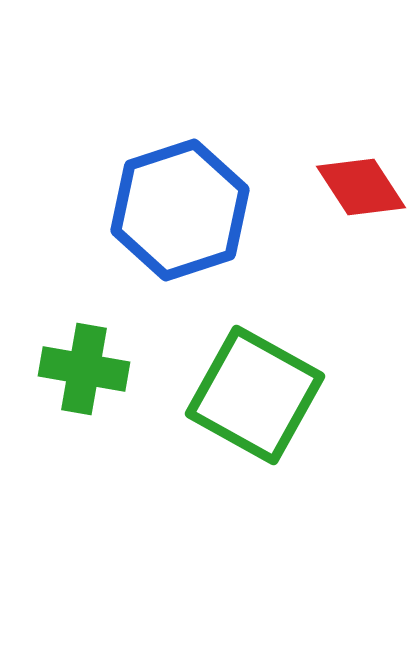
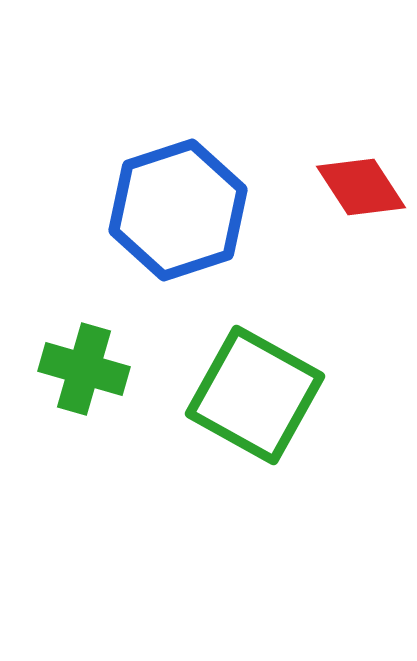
blue hexagon: moved 2 px left
green cross: rotated 6 degrees clockwise
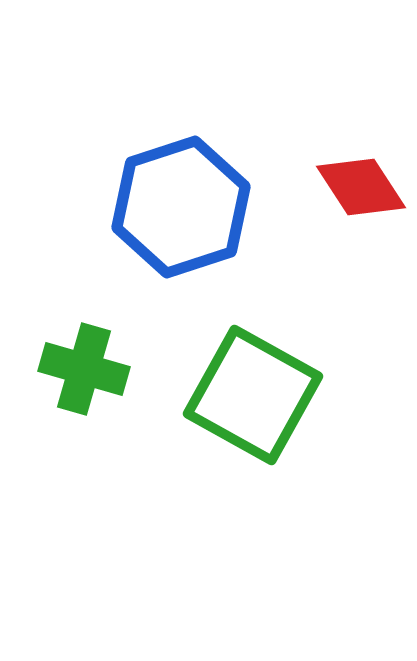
blue hexagon: moved 3 px right, 3 px up
green square: moved 2 px left
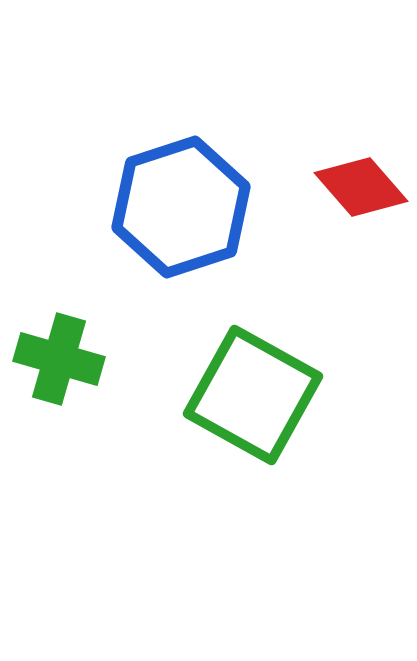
red diamond: rotated 8 degrees counterclockwise
green cross: moved 25 px left, 10 px up
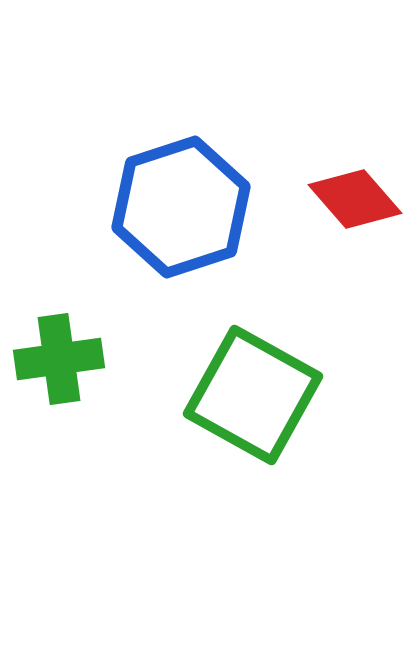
red diamond: moved 6 px left, 12 px down
green cross: rotated 24 degrees counterclockwise
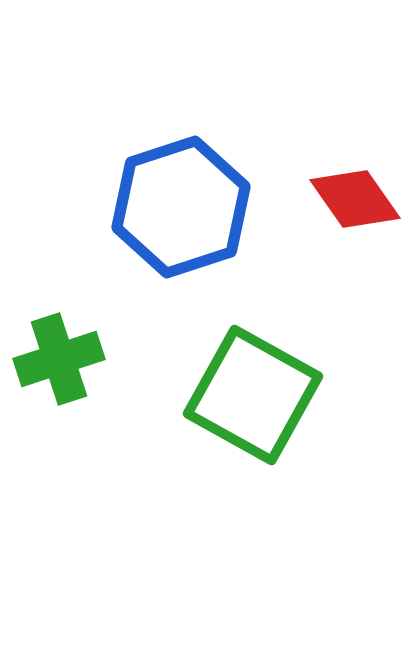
red diamond: rotated 6 degrees clockwise
green cross: rotated 10 degrees counterclockwise
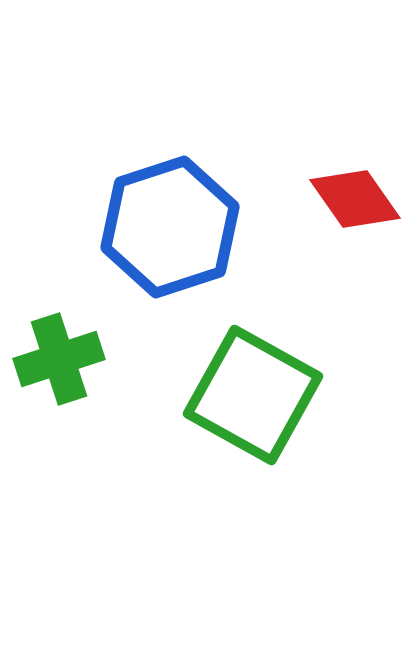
blue hexagon: moved 11 px left, 20 px down
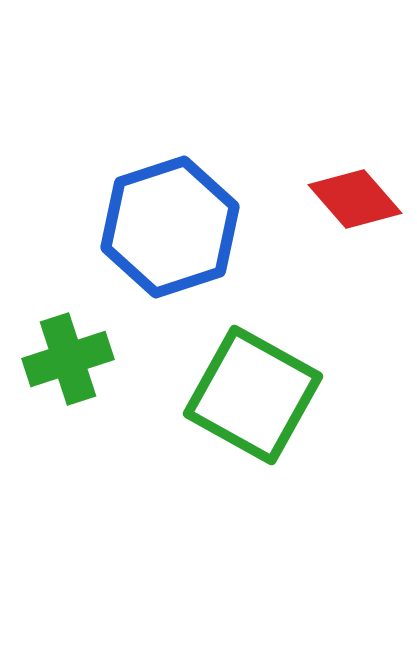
red diamond: rotated 6 degrees counterclockwise
green cross: moved 9 px right
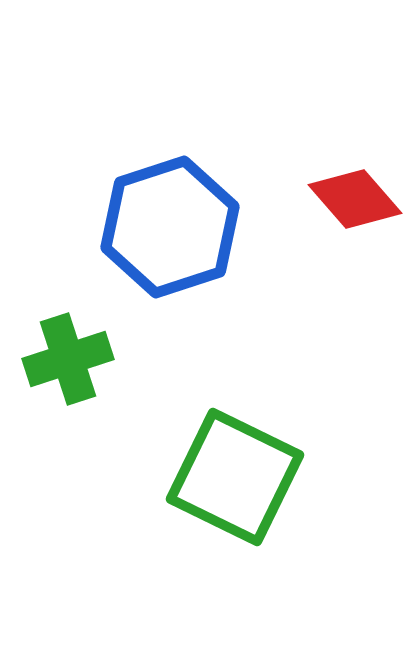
green square: moved 18 px left, 82 px down; rotated 3 degrees counterclockwise
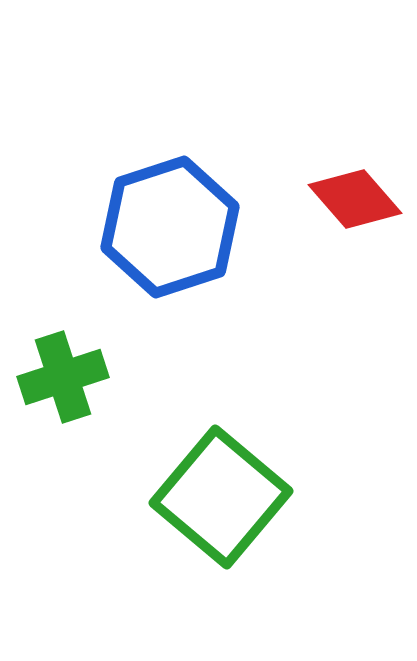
green cross: moved 5 px left, 18 px down
green square: moved 14 px left, 20 px down; rotated 14 degrees clockwise
